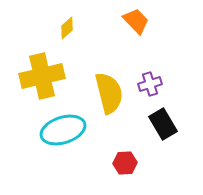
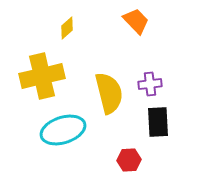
purple cross: rotated 10 degrees clockwise
black rectangle: moved 5 px left, 2 px up; rotated 28 degrees clockwise
red hexagon: moved 4 px right, 3 px up
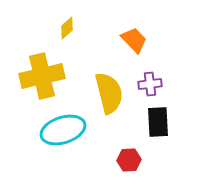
orange trapezoid: moved 2 px left, 19 px down
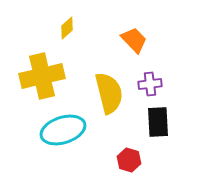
red hexagon: rotated 20 degrees clockwise
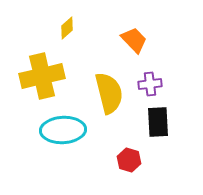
cyan ellipse: rotated 15 degrees clockwise
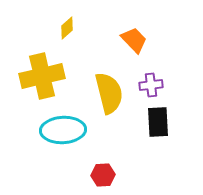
purple cross: moved 1 px right, 1 px down
red hexagon: moved 26 px left, 15 px down; rotated 20 degrees counterclockwise
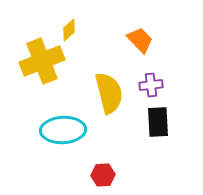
yellow diamond: moved 2 px right, 2 px down
orange trapezoid: moved 6 px right
yellow cross: moved 15 px up; rotated 9 degrees counterclockwise
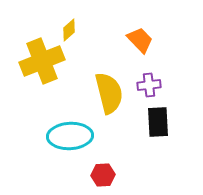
purple cross: moved 2 px left
cyan ellipse: moved 7 px right, 6 px down
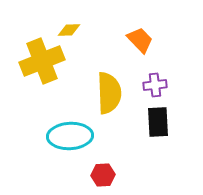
yellow diamond: rotated 40 degrees clockwise
purple cross: moved 6 px right
yellow semicircle: rotated 12 degrees clockwise
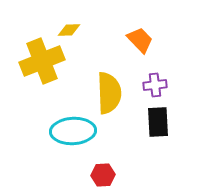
cyan ellipse: moved 3 px right, 5 px up
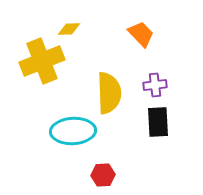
yellow diamond: moved 1 px up
orange trapezoid: moved 1 px right, 6 px up
